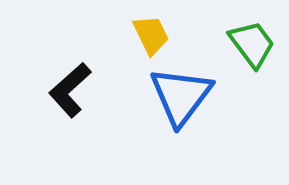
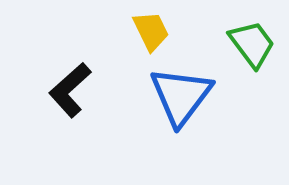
yellow trapezoid: moved 4 px up
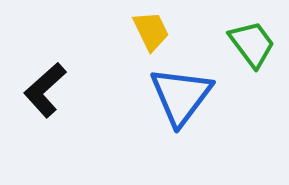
black L-shape: moved 25 px left
